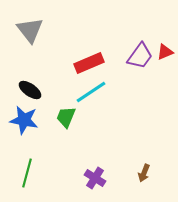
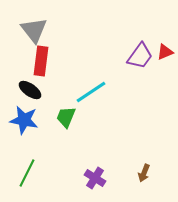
gray triangle: moved 4 px right
red rectangle: moved 48 px left, 2 px up; rotated 60 degrees counterclockwise
green line: rotated 12 degrees clockwise
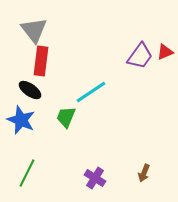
blue star: moved 3 px left; rotated 12 degrees clockwise
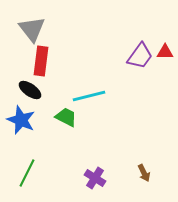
gray triangle: moved 2 px left, 1 px up
red triangle: rotated 24 degrees clockwise
cyan line: moved 2 px left, 4 px down; rotated 20 degrees clockwise
green trapezoid: rotated 95 degrees clockwise
brown arrow: rotated 48 degrees counterclockwise
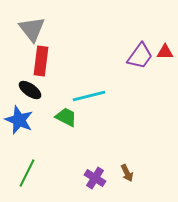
blue star: moved 2 px left
brown arrow: moved 17 px left
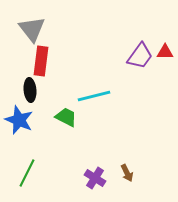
black ellipse: rotated 50 degrees clockwise
cyan line: moved 5 px right
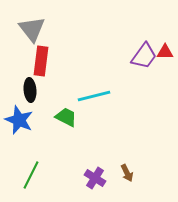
purple trapezoid: moved 4 px right
green line: moved 4 px right, 2 px down
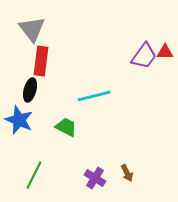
black ellipse: rotated 20 degrees clockwise
green trapezoid: moved 10 px down
green line: moved 3 px right
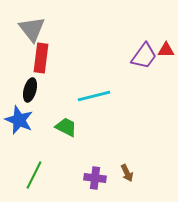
red triangle: moved 1 px right, 2 px up
red rectangle: moved 3 px up
purple cross: rotated 25 degrees counterclockwise
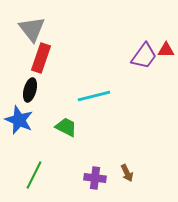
red rectangle: rotated 12 degrees clockwise
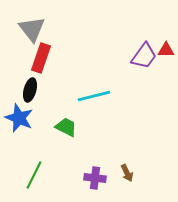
blue star: moved 2 px up
